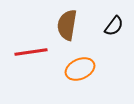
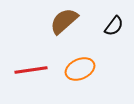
brown semicircle: moved 3 px left, 4 px up; rotated 40 degrees clockwise
red line: moved 18 px down
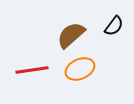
brown semicircle: moved 7 px right, 14 px down
red line: moved 1 px right
